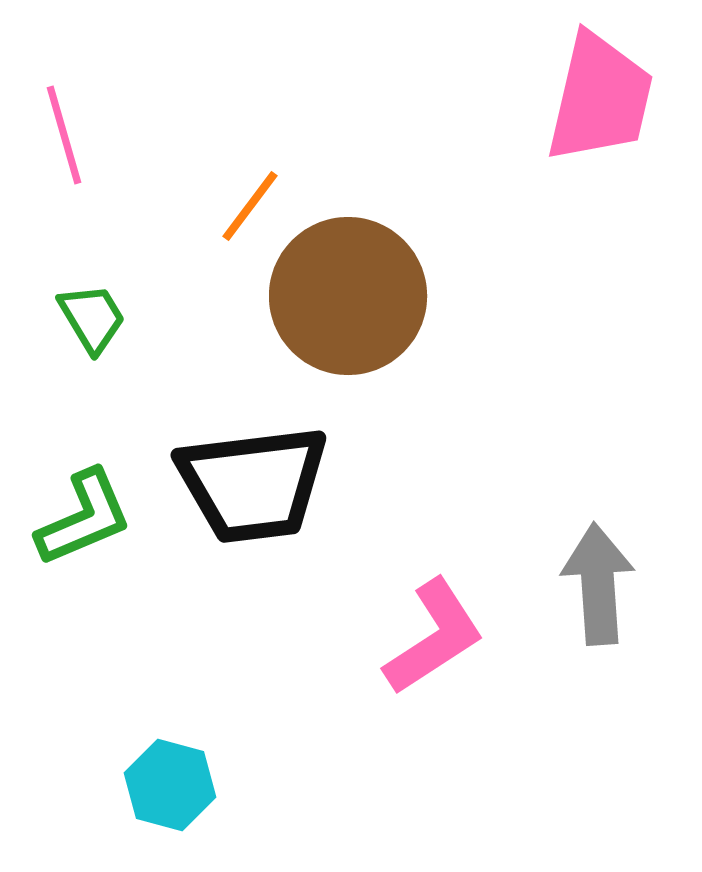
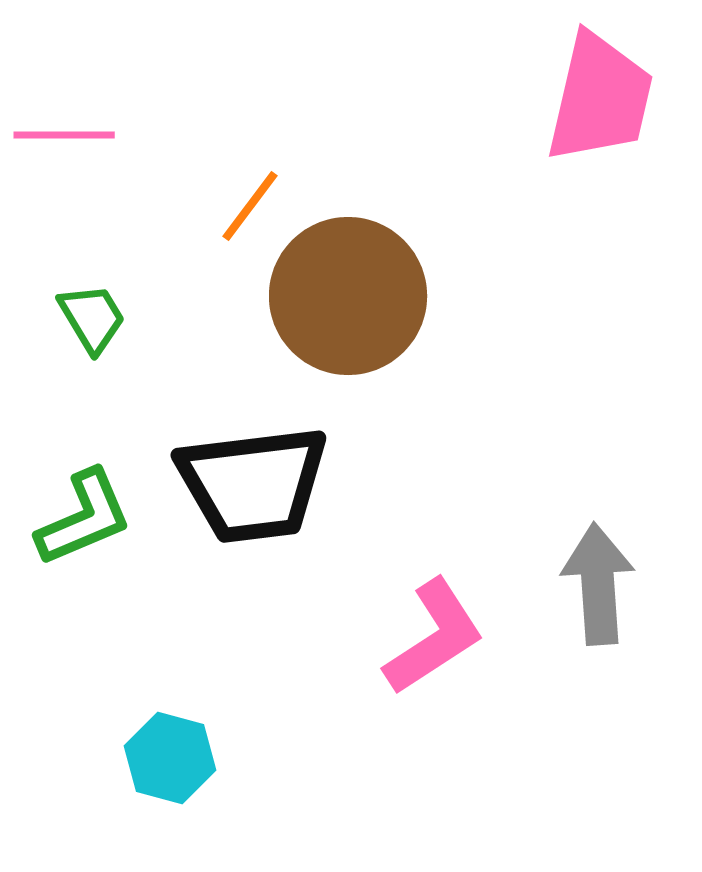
pink line: rotated 74 degrees counterclockwise
cyan hexagon: moved 27 px up
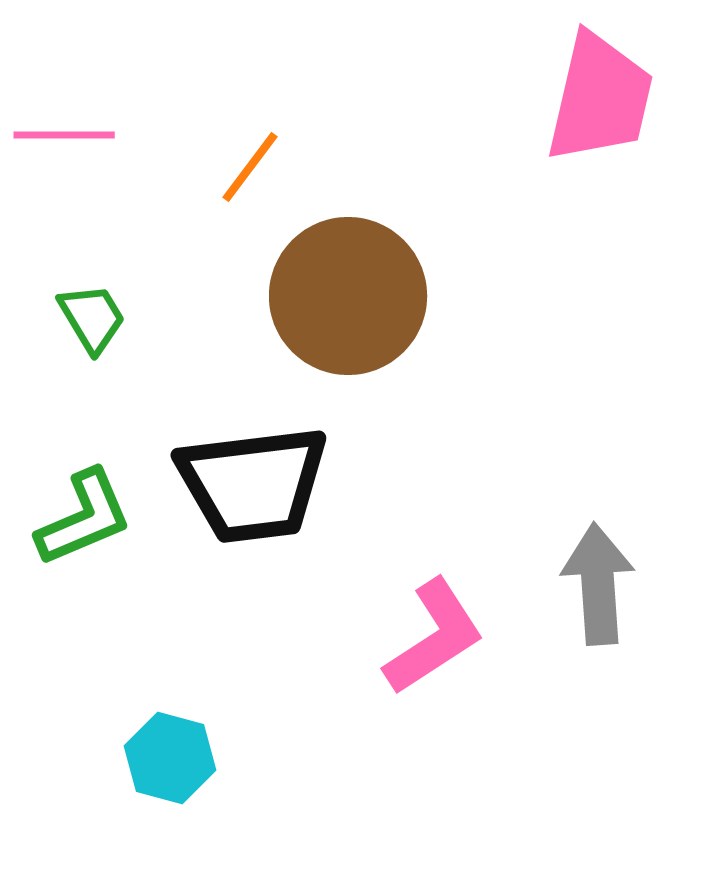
orange line: moved 39 px up
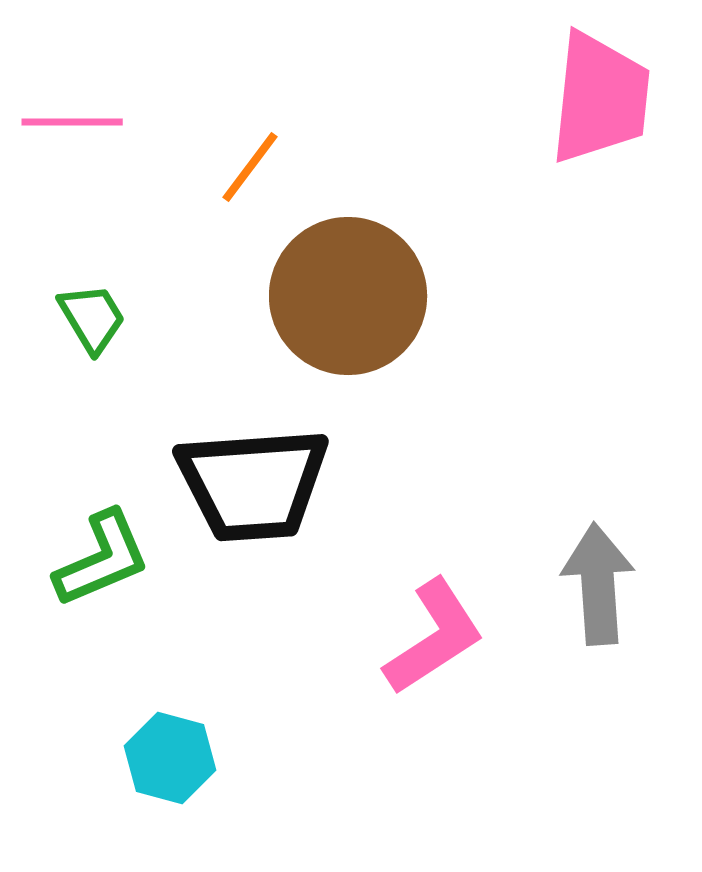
pink trapezoid: rotated 7 degrees counterclockwise
pink line: moved 8 px right, 13 px up
black trapezoid: rotated 3 degrees clockwise
green L-shape: moved 18 px right, 41 px down
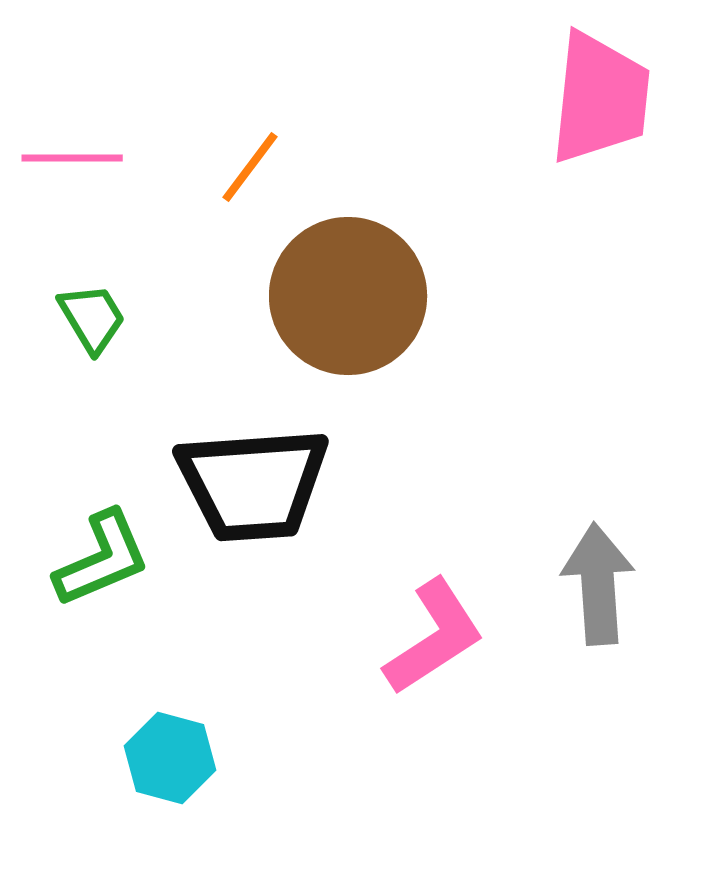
pink line: moved 36 px down
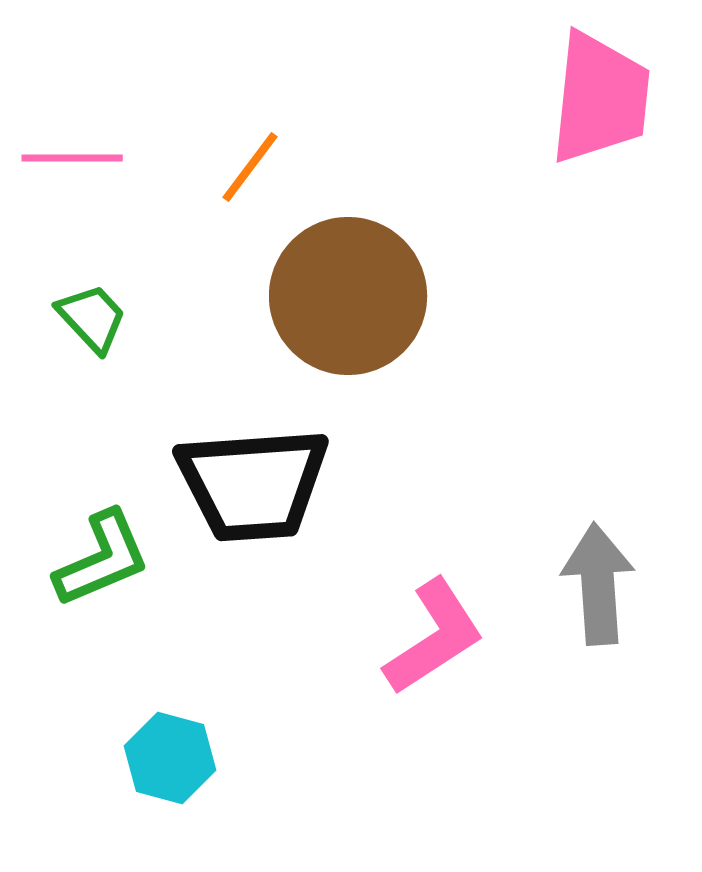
green trapezoid: rotated 12 degrees counterclockwise
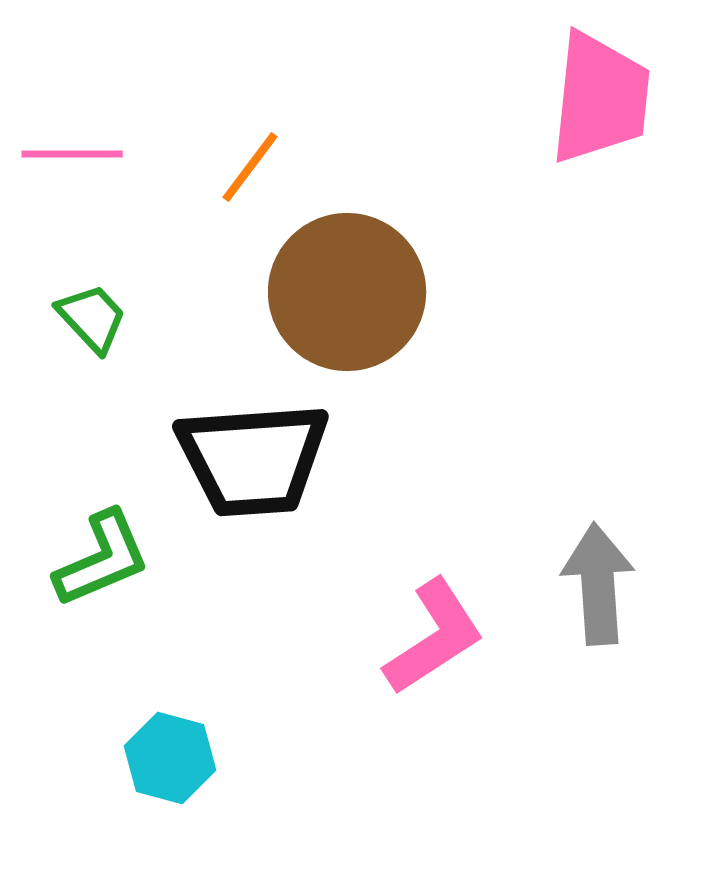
pink line: moved 4 px up
brown circle: moved 1 px left, 4 px up
black trapezoid: moved 25 px up
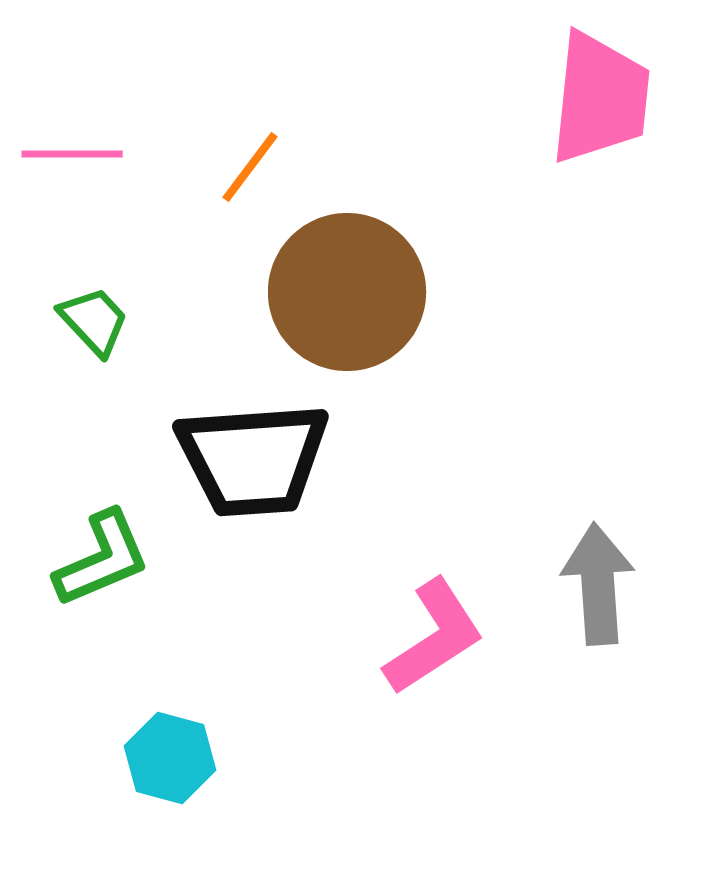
green trapezoid: moved 2 px right, 3 px down
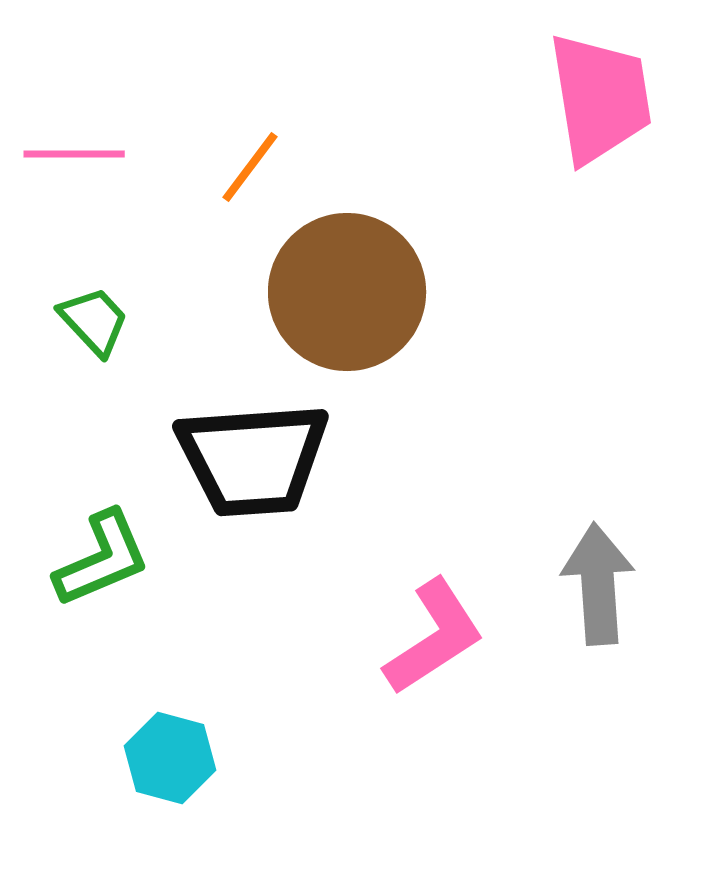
pink trapezoid: rotated 15 degrees counterclockwise
pink line: moved 2 px right
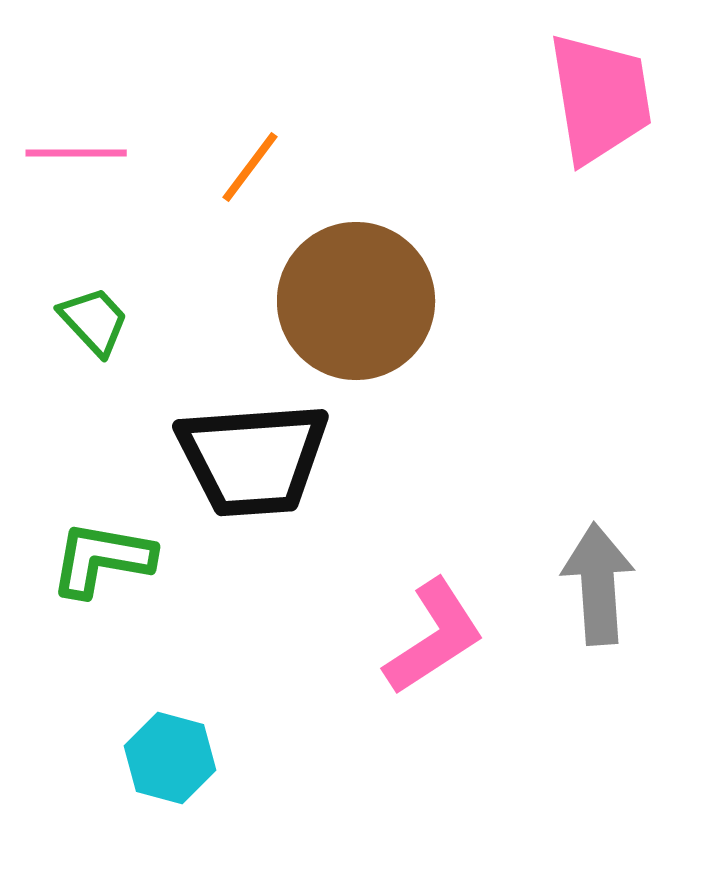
pink line: moved 2 px right, 1 px up
brown circle: moved 9 px right, 9 px down
green L-shape: rotated 147 degrees counterclockwise
